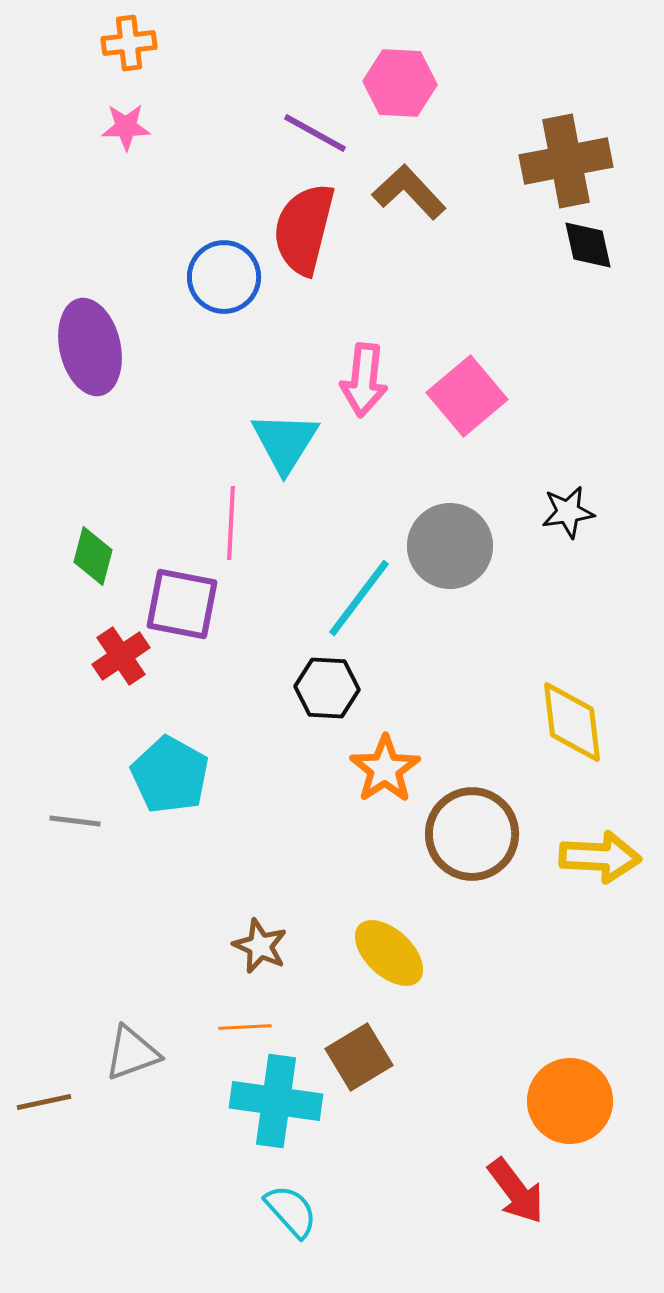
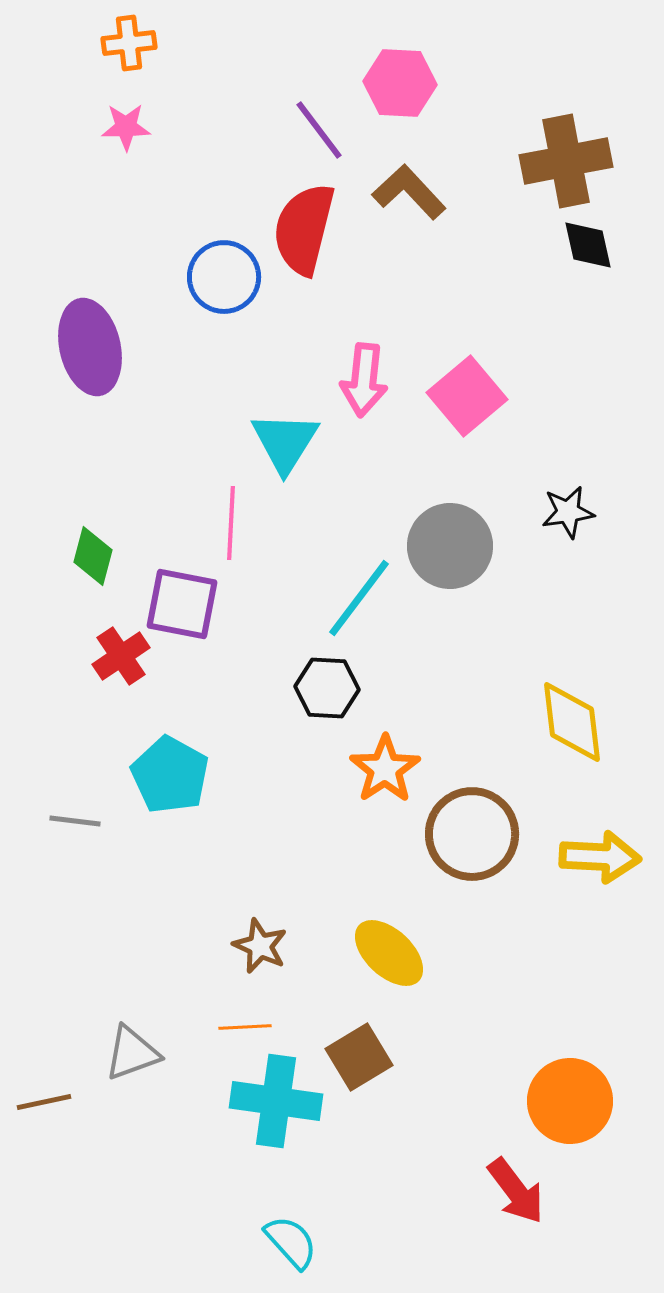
purple line: moved 4 px right, 3 px up; rotated 24 degrees clockwise
cyan semicircle: moved 31 px down
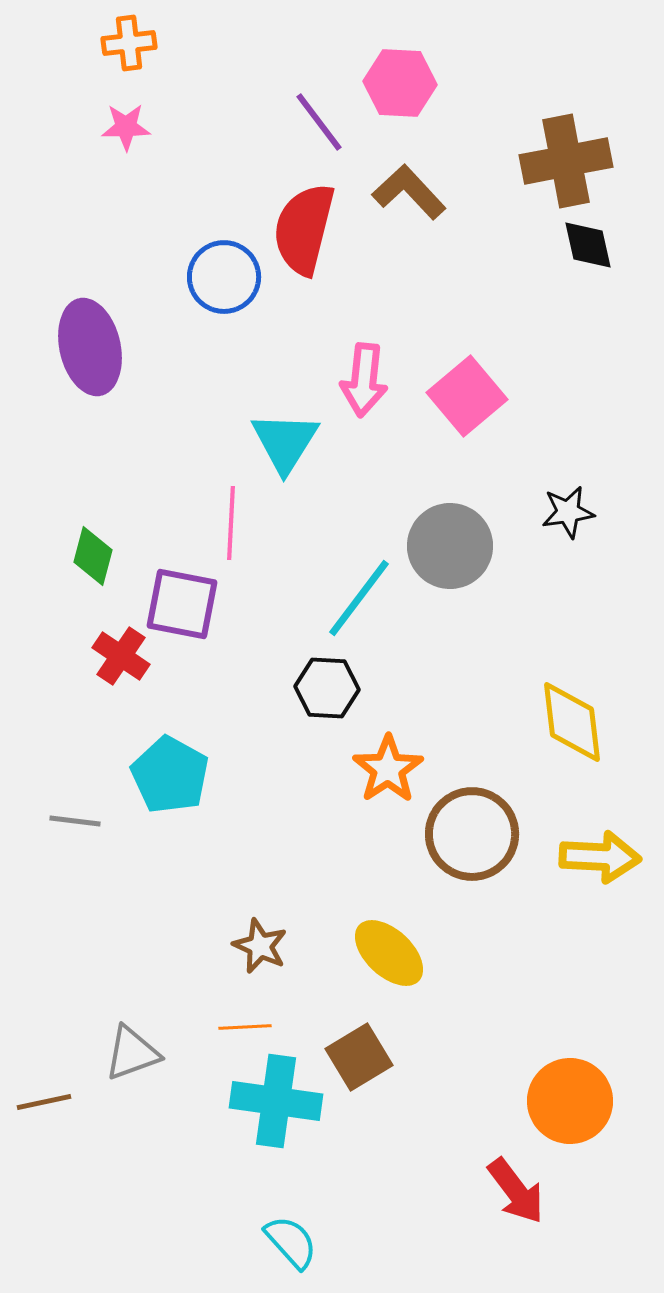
purple line: moved 8 px up
red cross: rotated 22 degrees counterclockwise
orange star: moved 3 px right
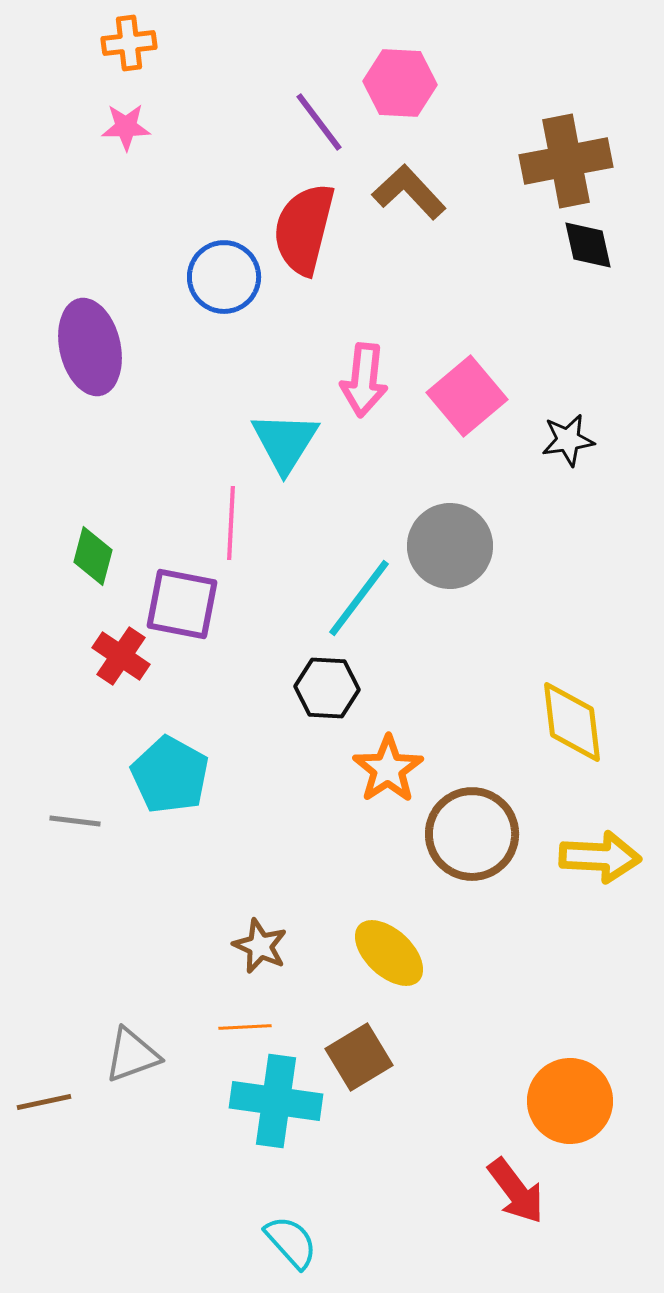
black star: moved 72 px up
gray triangle: moved 2 px down
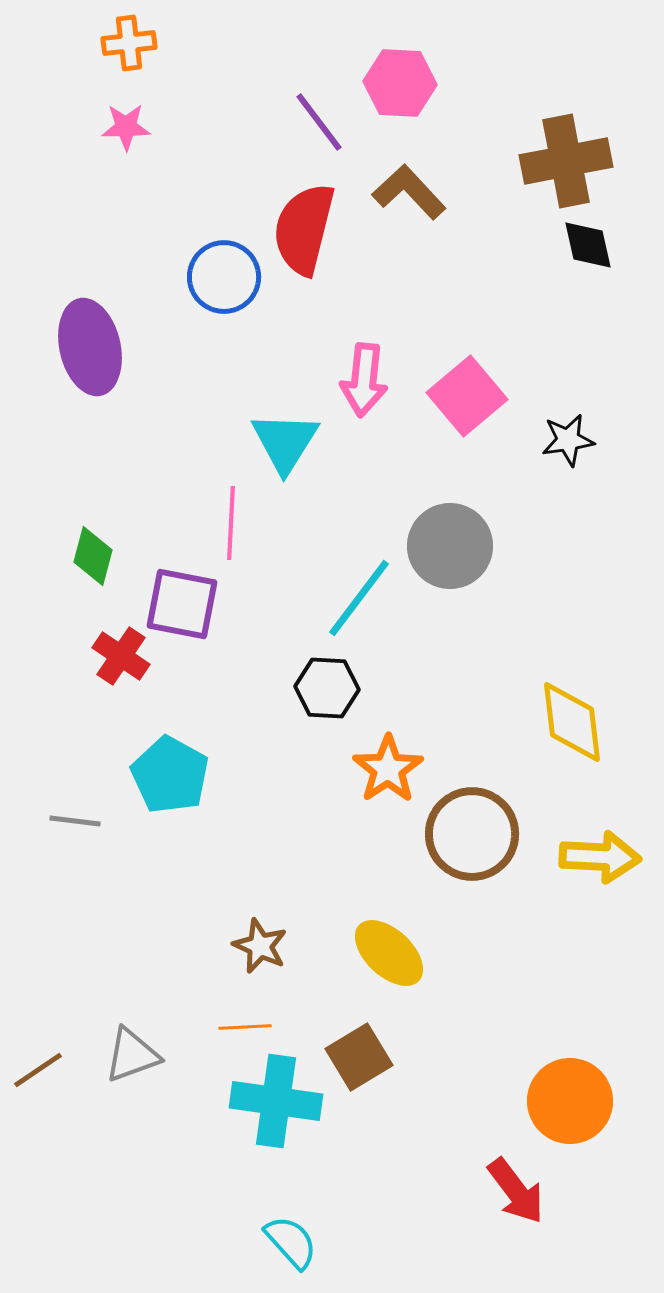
brown line: moved 6 px left, 32 px up; rotated 22 degrees counterclockwise
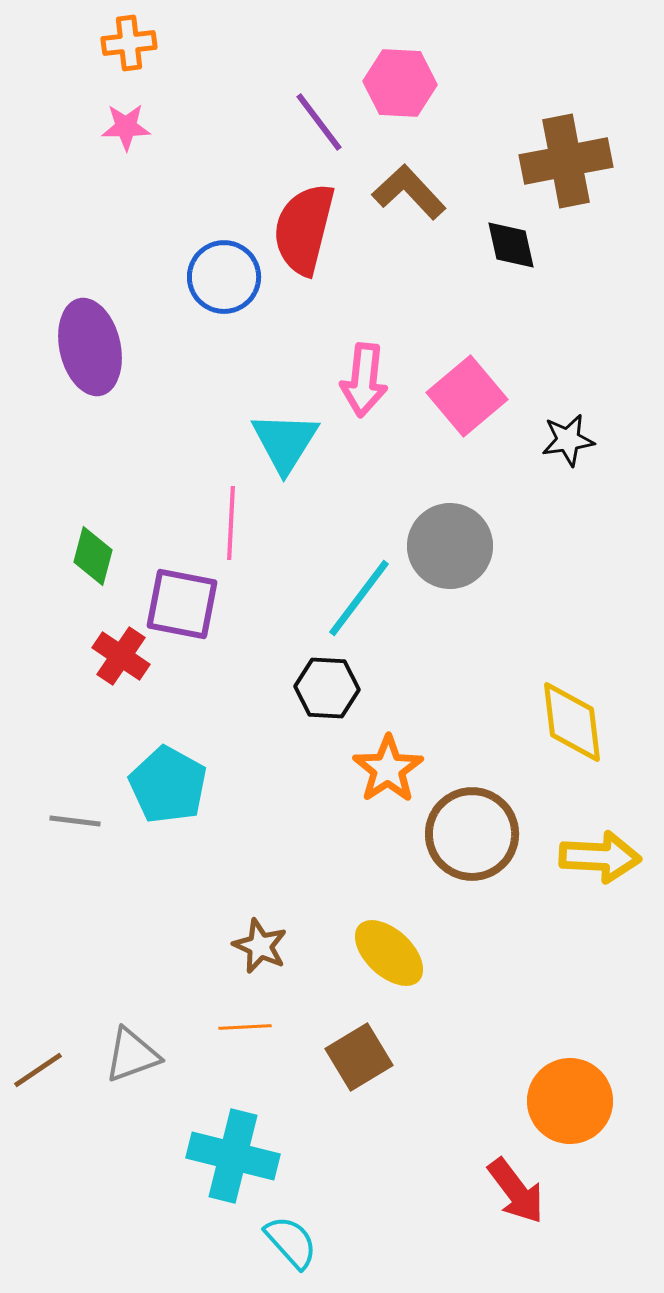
black diamond: moved 77 px left
cyan pentagon: moved 2 px left, 10 px down
cyan cross: moved 43 px left, 55 px down; rotated 6 degrees clockwise
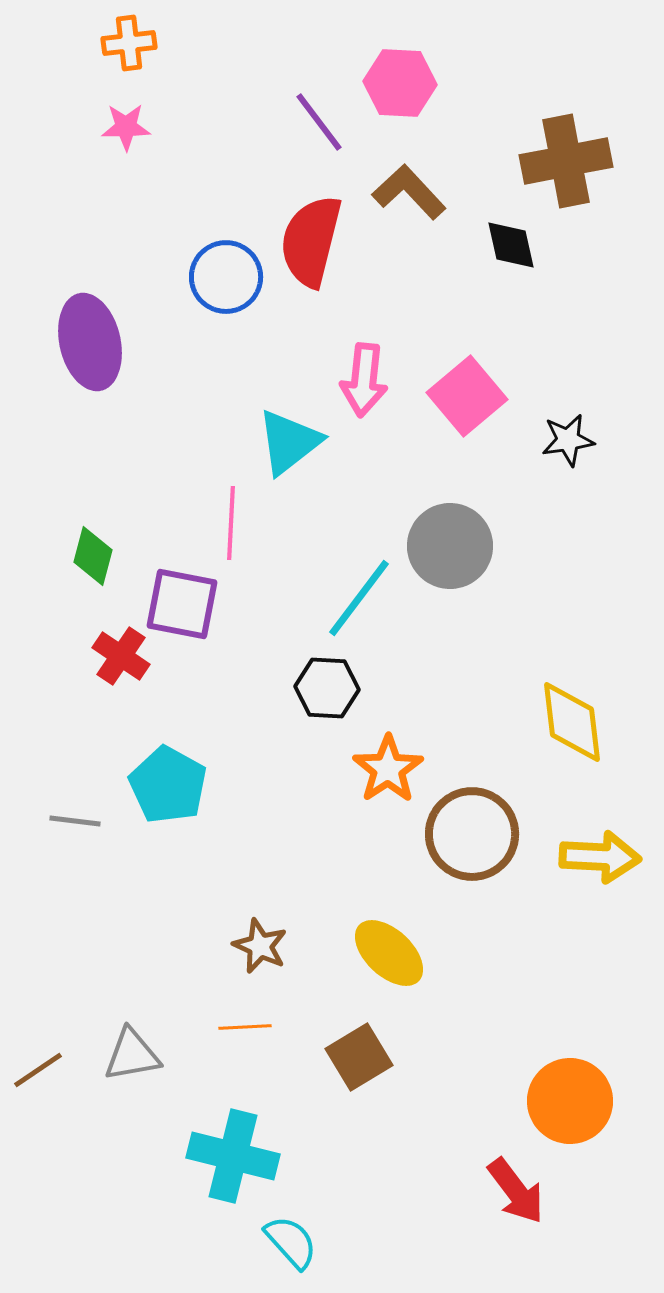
red semicircle: moved 7 px right, 12 px down
blue circle: moved 2 px right
purple ellipse: moved 5 px up
cyan triangle: moved 4 px right; rotated 20 degrees clockwise
gray triangle: rotated 10 degrees clockwise
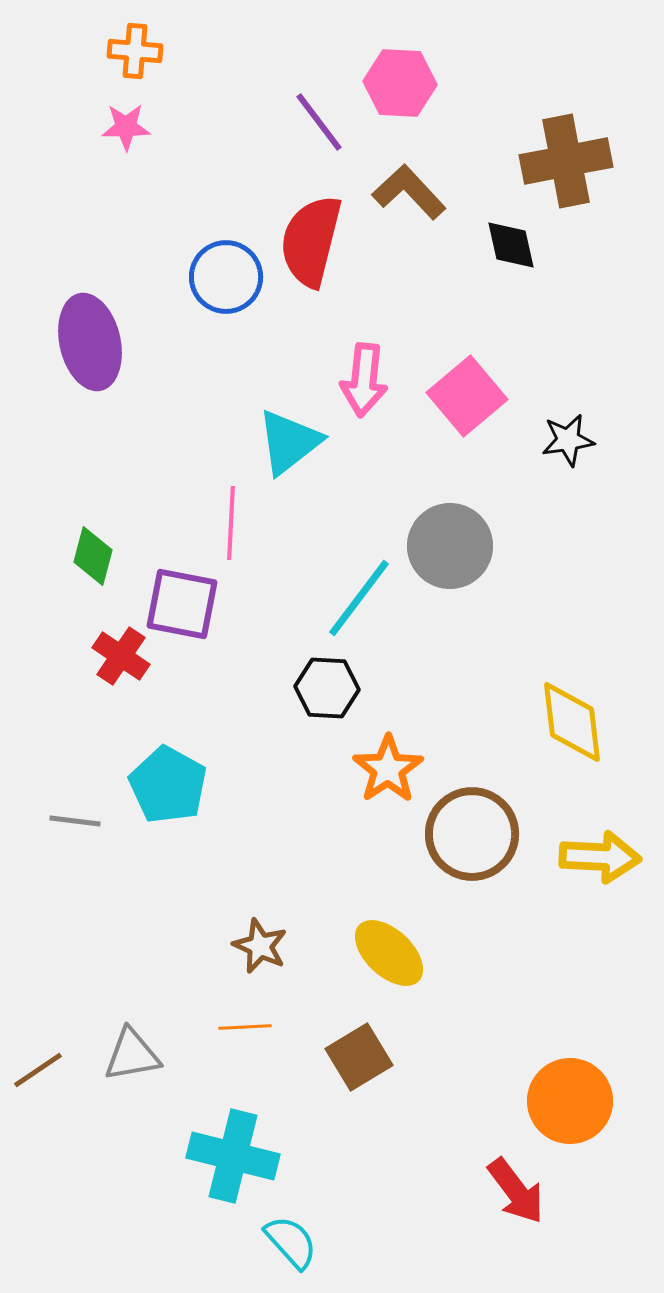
orange cross: moved 6 px right, 8 px down; rotated 12 degrees clockwise
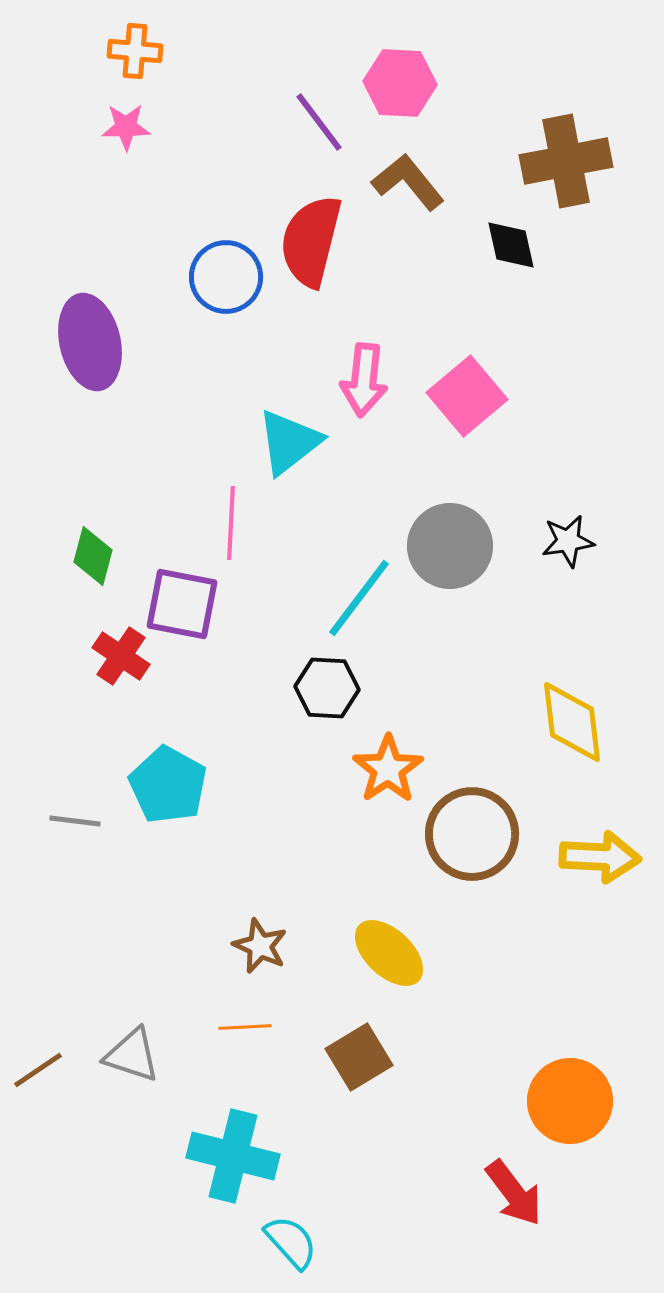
brown L-shape: moved 1 px left, 10 px up; rotated 4 degrees clockwise
black star: moved 101 px down
gray triangle: rotated 28 degrees clockwise
red arrow: moved 2 px left, 2 px down
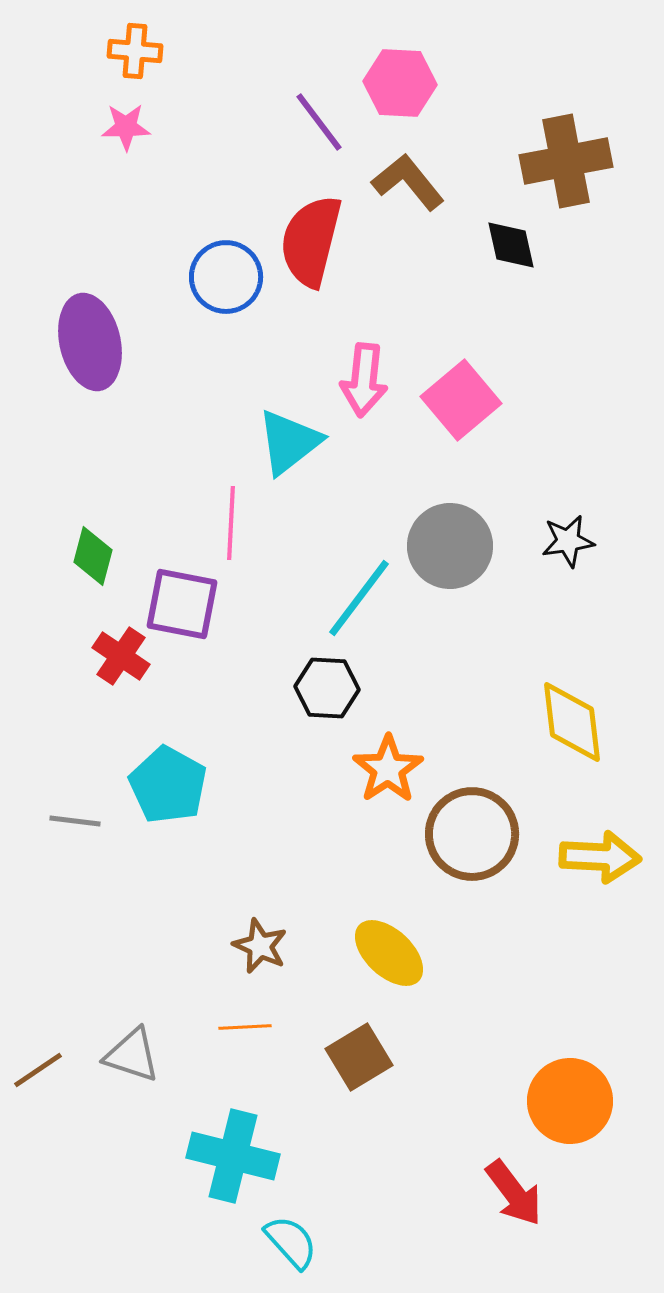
pink square: moved 6 px left, 4 px down
